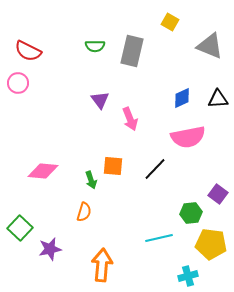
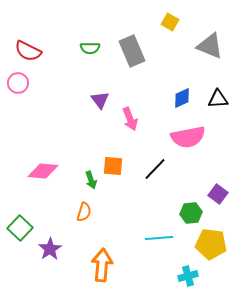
green semicircle: moved 5 px left, 2 px down
gray rectangle: rotated 36 degrees counterclockwise
cyan line: rotated 8 degrees clockwise
purple star: rotated 20 degrees counterclockwise
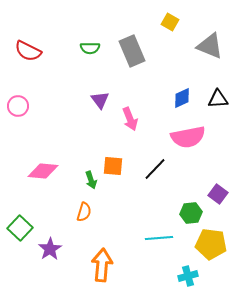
pink circle: moved 23 px down
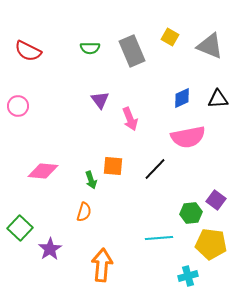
yellow square: moved 15 px down
purple square: moved 2 px left, 6 px down
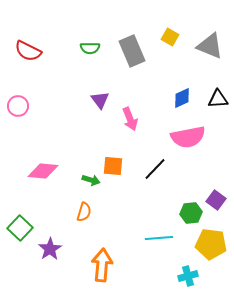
green arrow: rotated 54 degrees counterclockwise
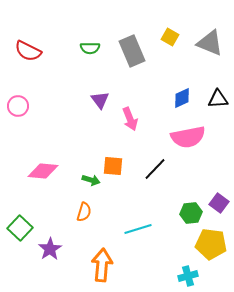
gray triangle: moved 3 px up
purple square: moved 3 px right, 3 px down
cyan line: moved 21 px left, 9 px up; rotated 12 degrees counterclockwise
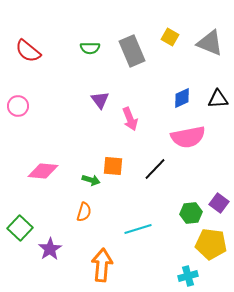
red semicircle: rotated 12 degrees clockwise
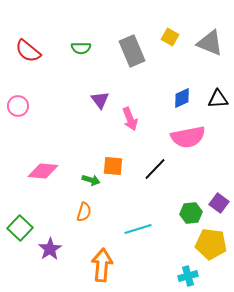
green semicircle: moved 9 px left
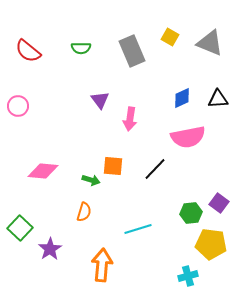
pink arrow: rotated 30 degrees clockwise
